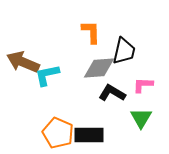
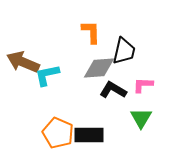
black L-shape: moved 1 px right, 3 px up
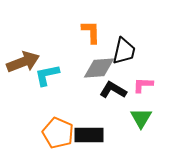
brown arrow: rotated 136 degrees clockwise
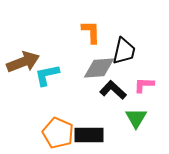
pink L-shape: moved 1 px right
black L-shape: rotated 12 degrees clockwise
green triangle: moved 5 px left
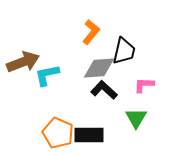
orange L-shape: rotated 40 degrees clockwise
black L-shape: moved 9 px left
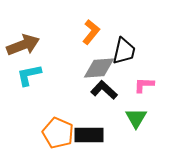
brown arrow: moved 17 px up
cyan L-shape: moved 18 px left
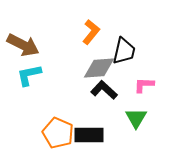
brown arrow: rotated 48 degrees clockwise
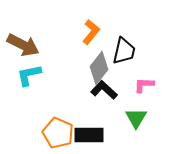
gray diamond: rotated 48 degrees counterclockwise
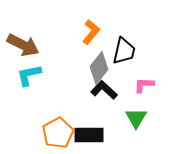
orange pentagon: rotated 20 degrees clockwise
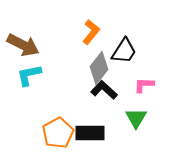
black trapezoid: rotated 20 degrees clockwise
black rectangle: moved 1 px right, 2 px up
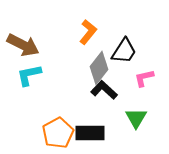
orange L-shape: moved 3 px left
pink L-shape: moved 7 px up; rotated 15 degrees counterclockwise
